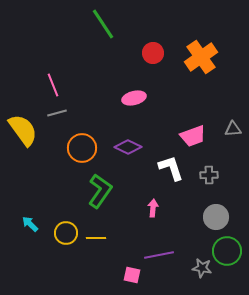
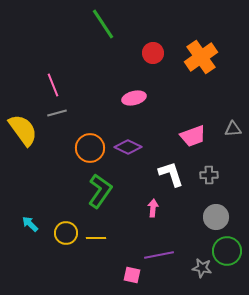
orange circle: moved 8 px right
white L-shape: moved 6 px down
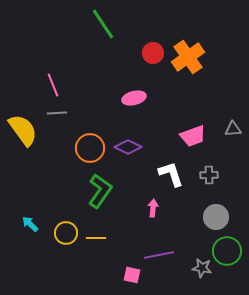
orange cross: moved 13 px left
gray line: rotated 12 degrees clockwise
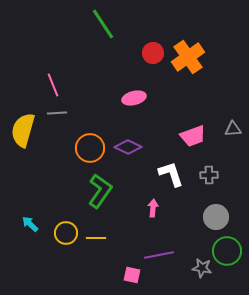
yellow semicircle: rotated 128 degrees counterclockwise
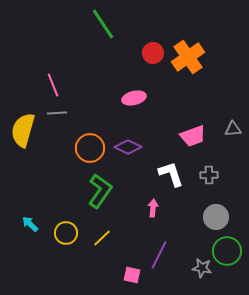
yellow line: moved 6 px right; rotated 42 degrees counterclockwise
purple line: rotated 52 degrees counterclockwise
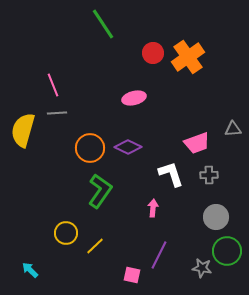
pink trapezoid: moved 4 px right, 7 px down
cyan arrow: moved 46 px down
yellow line: moved 7 px left, 8 px down
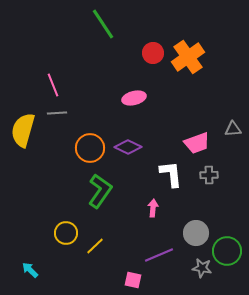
white L-shape: rotated 12 degrees clockwise
gray circle: moved 20 px left, 16 px down
purple line: rotated 40 degrees clockwise
pink square: moved 1 px right, 5 px down
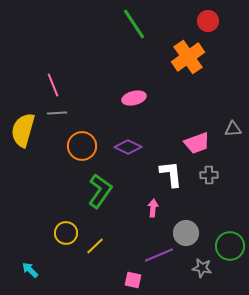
green line: moved 31 px right
red circle: moved 55 px right, 32 px up
orange circle: moved 8 px left, 2 px up
gray circle: moved 10 px left
green circle: moved 3 px right, 5 px up
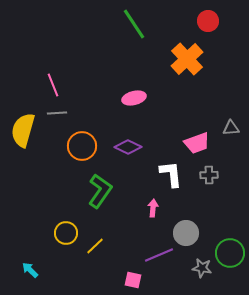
orange cross: moved 1 px left, 2 px down; rotated 8 degrees counterclockwise
gray triangle: moved 2 px left, 1 px up
green circle: moved 7 px down
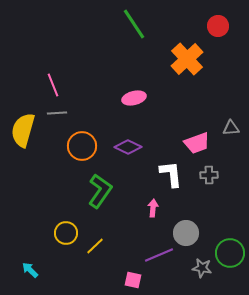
red circle: moved 10 px right, 5 px down
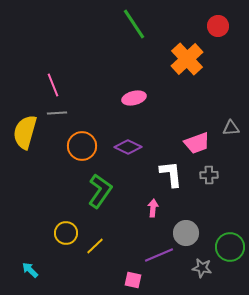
yellow semicircle: moved 2 px right, 2 px down
green circle: moved 6 px up
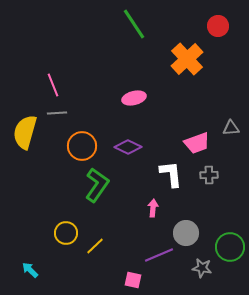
green L-shape: moved 3 px left, 6 px up
